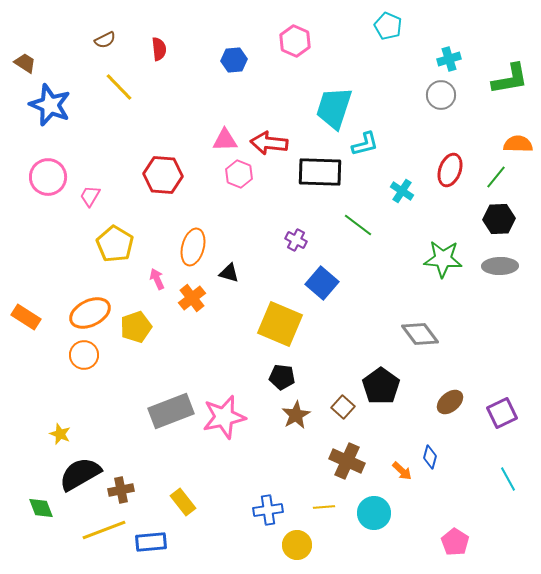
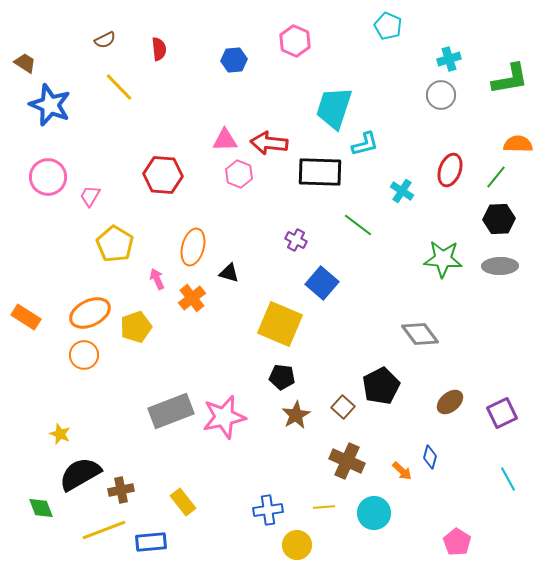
black pentagon at (381, 386): rotated 9 degrees clockwise
pink pentagon at (455, 542): moved 2 px right
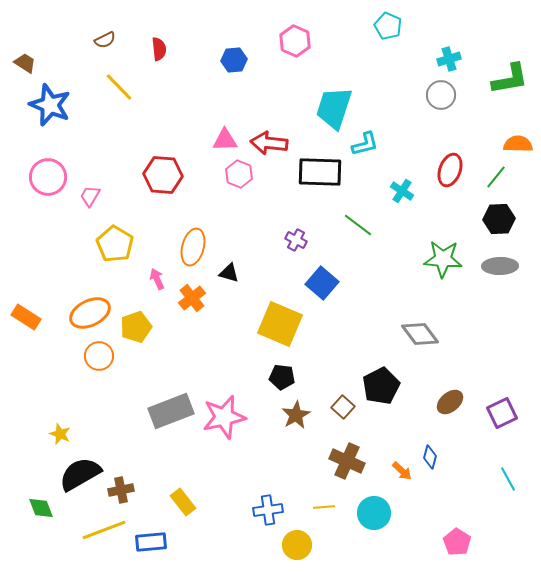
orange circle at (84, 355): moved 15 px right, 1 px down
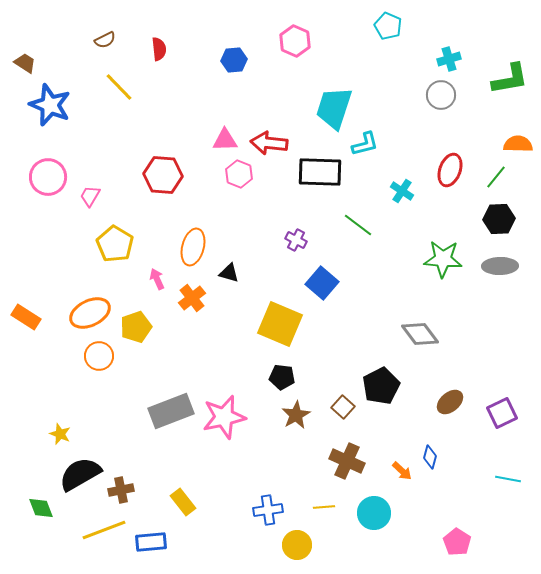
cyan line at (508, 479): rotated 50 degrees counterclockwise
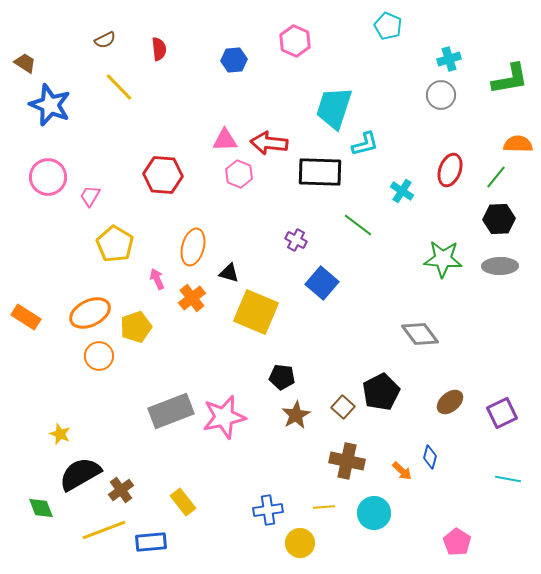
yellow square at (280, 324): moved 24 px left, 12 px up
black pentagon at (381, 386): moved 6 px down
brown cross at (347, 461): rotated 12 degrees counterclockwise
brown cross at (121, 490): rotated 25 degrees counterclockwise
yellow circle at (297, 545): moved 3 px right, 2 px up
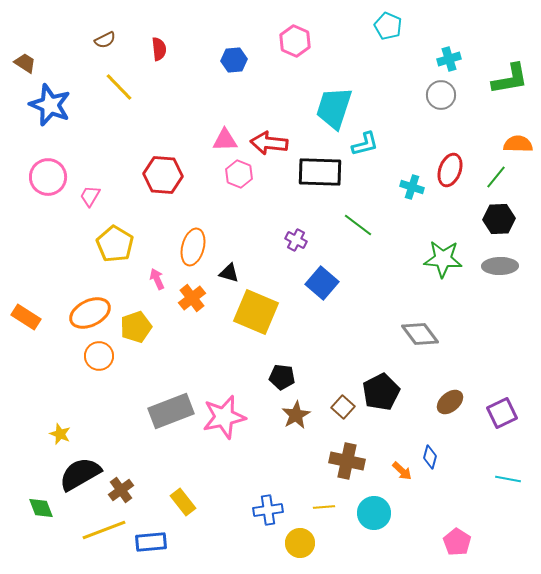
cyan cross at (402, 191): moved 10 px right, 4 px up; rotated 15 degrees counterclockwise
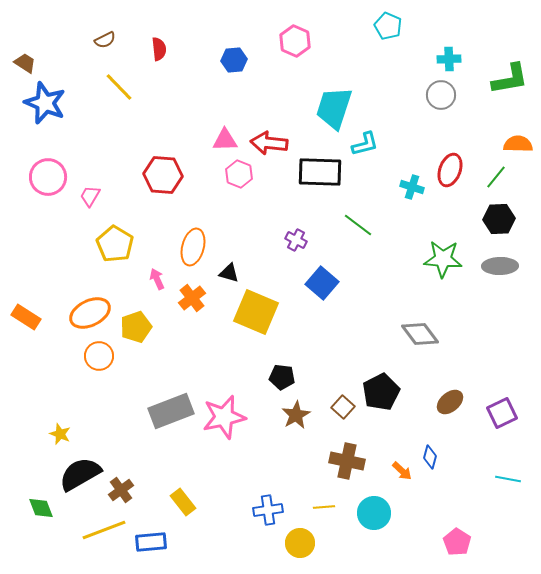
cyan cross at (449, 59): rotated 15 degrees clockwise
blue star at (50, 105): moved 5 px left, 2 px up
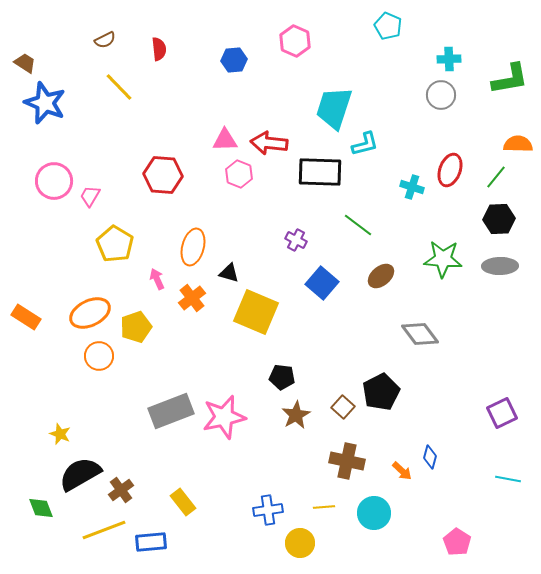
pink circle at (48, 177): moved 6 px right, 4 px down
brown ellipse at (450, 402): moved 69 px left, 126 px up
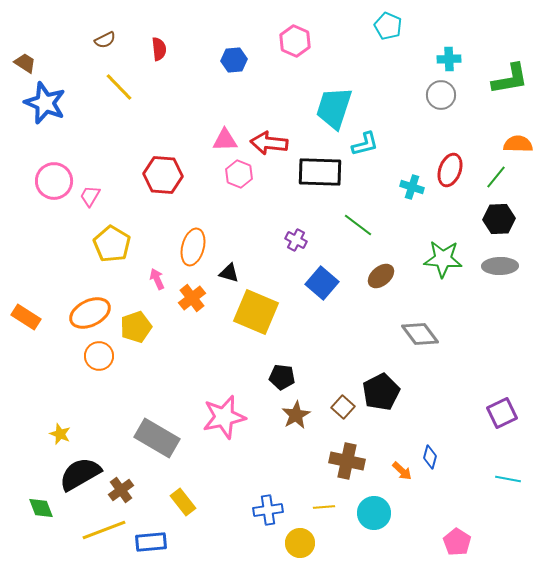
yellow pentagon at (115, 244): moved 3 px left
gray rectangle at (171, 411): moved 14 px left, 27 px down; rotated 51 degrees clockwise
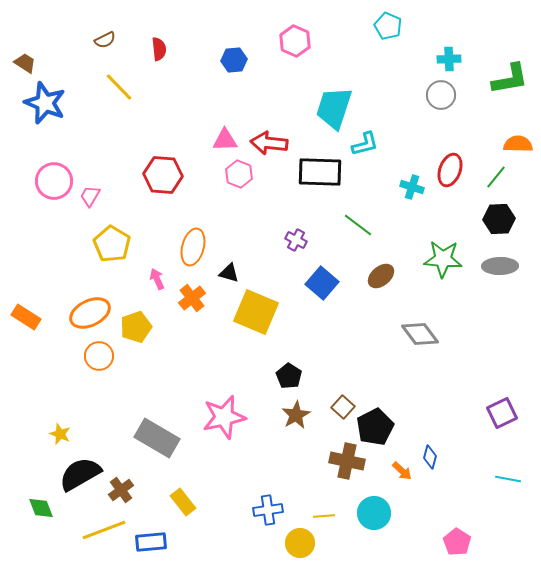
black pentagon at (282, 377): moved 7 px right, 1 px up; rotated 25 degrees clockwise
black pentagon at (381, 392): moved 6 px left, 35 px down
yellow line at (324, 507): moved 9 px down
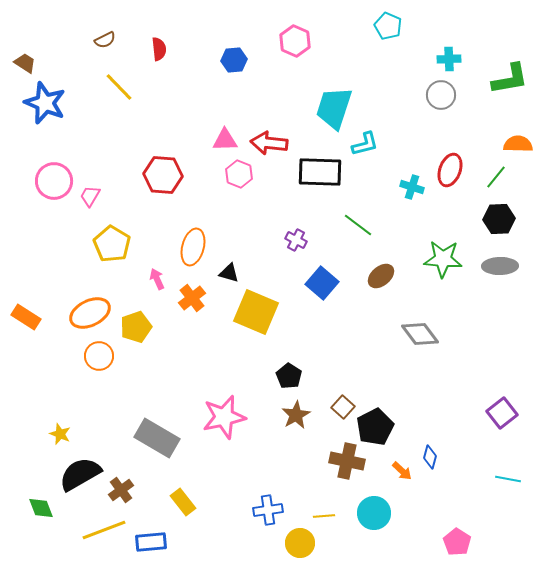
purple square at (502, 413): rotated 12 degrees counterclockwise
